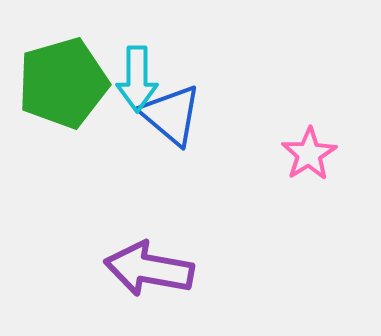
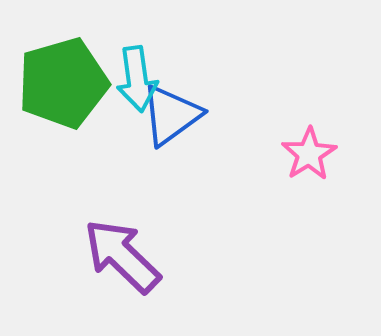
cyan arrow: rotated 8 degrees counterclockwise
blue triangle: rotated 44 degrees clockwise
purple arrow: moved 27 px left, 13 px up; rotated 34 degrees clockwise
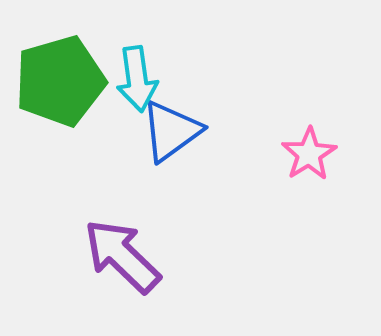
green pentagon: moved 3 px left, 2 px up
blue triangle: moved 16 px down
